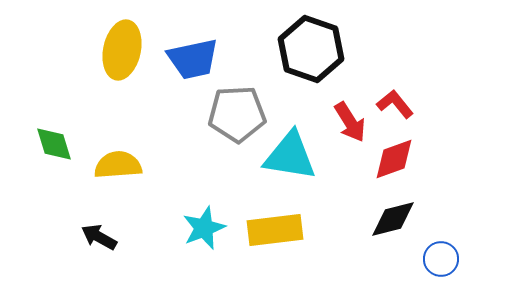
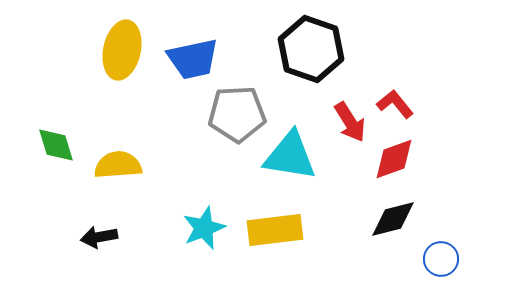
green diamond: moved 2 px right, 1 px down
black arrow: rotated 39 degrees counterclockwise
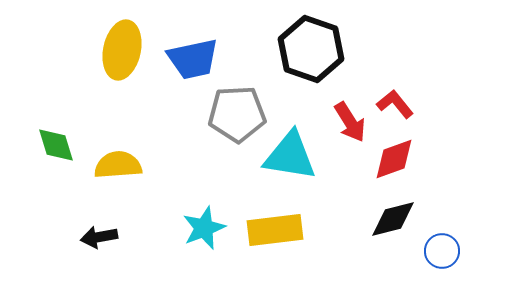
blue circle: moved 1 px right, 8 px up
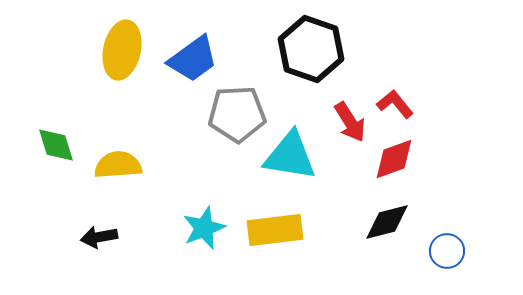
blue trapezoid: rotated 24 degrees counterclockwise
black diamond: moved 6 px left, 3 px down
blue circle: moved 5 px right
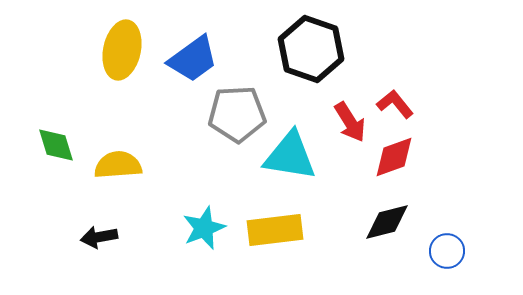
red diamond: moved 2 px up
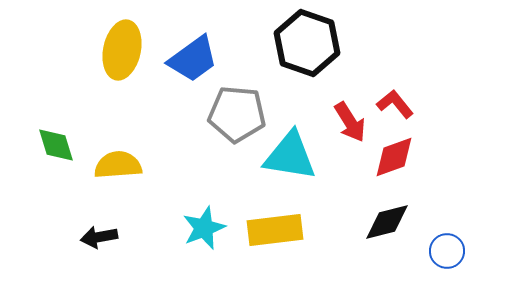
black hexagon: moved 4 px left, 6 px up
gray pentagon: rotated 8 degrees clockwise
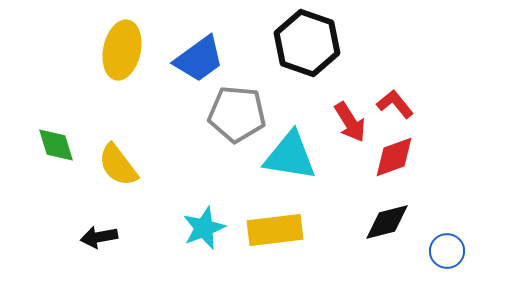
blue trapezoid: moved 6 px right
yellow semicircle: rotated 123 degrees counterclockwise
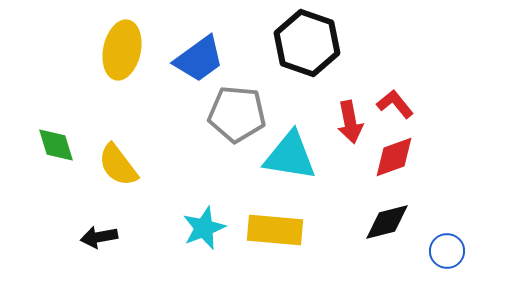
red arrow: rotated 21 degrees clockwise
yellow rectangle: rotated 12 degrees clockwise
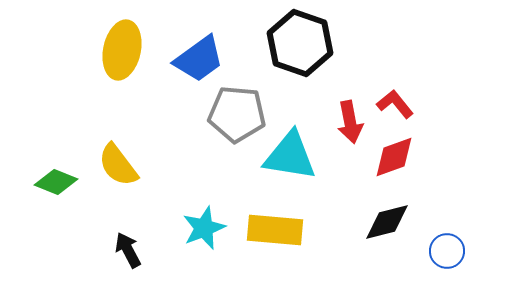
black hexagon: moved 7 px left
green diamond: moved 37 px down; rotated 51 degrees counterclockwise
black arrow: moved 29 px right, 13 px down; rotated 72 degrees clockwise
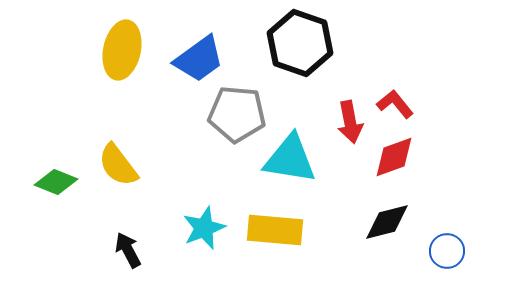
cyan triangle: moved 3 px down
